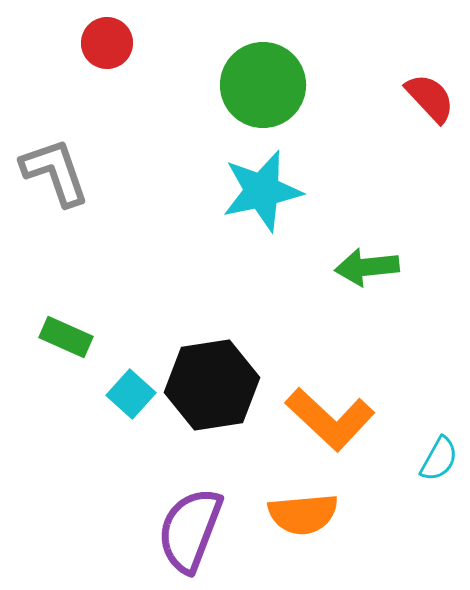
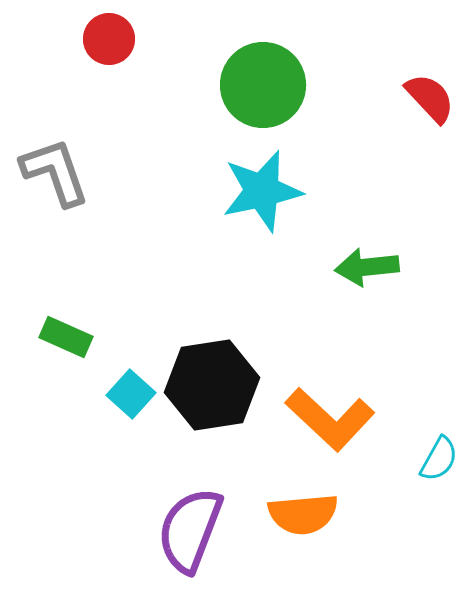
red circle: moved 2 px right, 4 px up
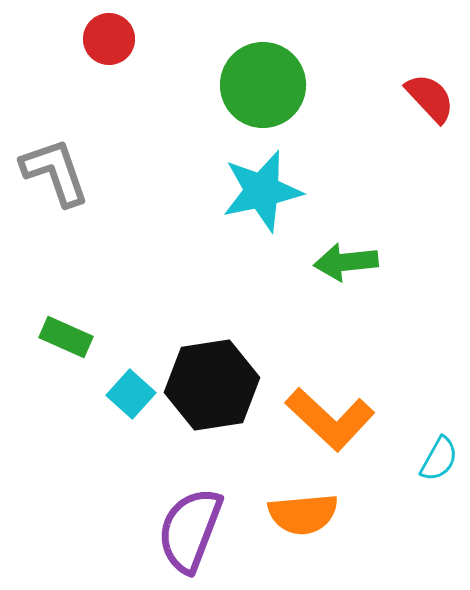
green arrow: moved 21 px left, 5 px up
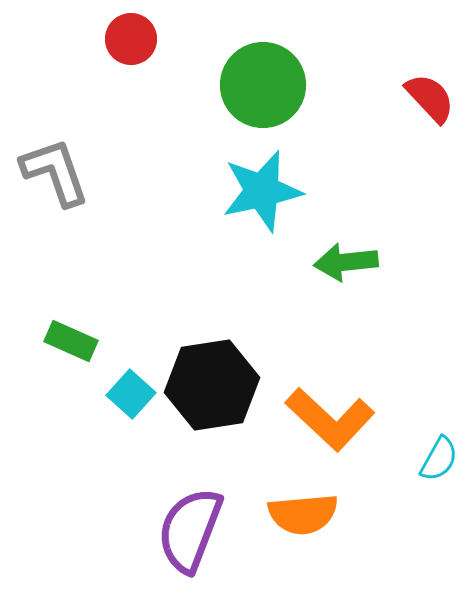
red circle: moved 22 px right
green rectangle: moved 5 px right, 4 px down
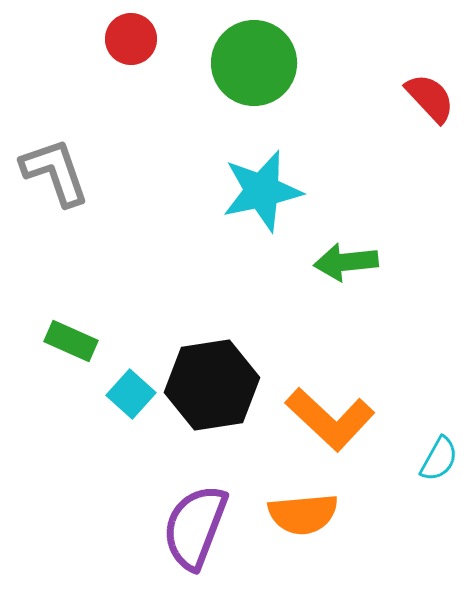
green circle: moved 9 px left, 22 px up
purple semicircle: moved 5 px right, 3 px up
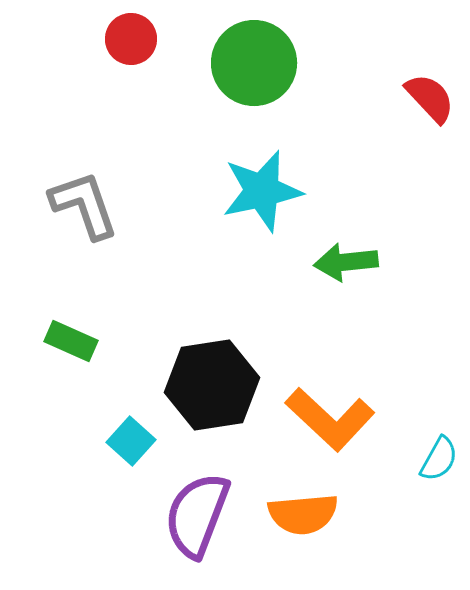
gray L-shape: moved 29 px right, 33 px down
cyan square: moved 47 px down
purple semicircle: moved 2 px right, 12 px up
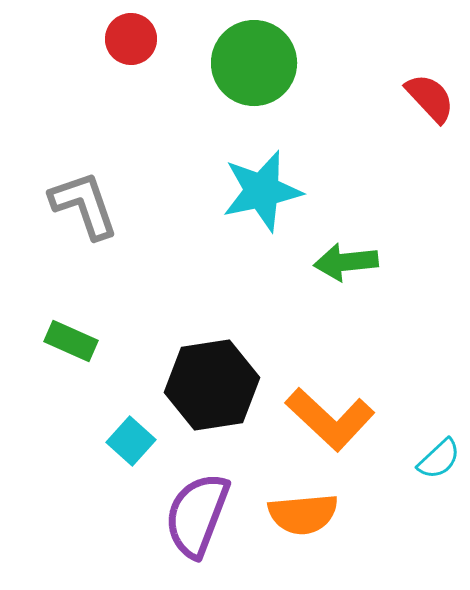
cyan semicircle: rotated 18 degrees clockwise
